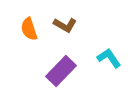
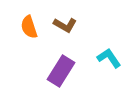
orange semicircle: moved 2 px up
purple rectangle: rotated 12 degrees counterclockwise
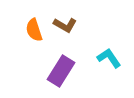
orange semicircle: moved 5 px right, 3 px down
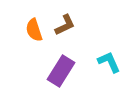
brown L-shape: rotated 55 degrees counterclockwise
cyan L-shape: moved 4 px down; rotated 10 degrees clockwise
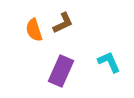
brown L-shape: moved 2 px left, 2 px up
purple rectangle: rotated 8 degrees counterclockwise
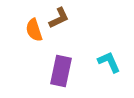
brown L-shape: moved 4 px left, 5 px up
purple rectangle: rotated 12 degrees counterclockwise
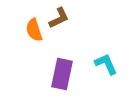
cyan L-shape: moved 3 px left, 2 px down
purple rectangle: moved 1 px right, 3 px down
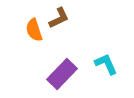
purple rectangle: rotated 32 degrees clockwise
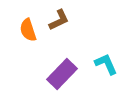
brown L-shape: moved 2 px down
orange semicircle: moved 6 px left
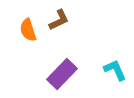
cyan L-shape: moved 9 px right, 6 px down
